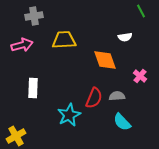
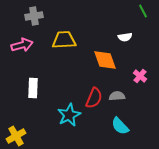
green line: moved 2 px right
cyan semicircle: moved 2 px left, 4 px down
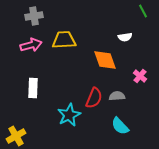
pink arrow: moved 9 px right
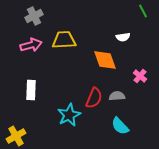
gray cross: rotated 18 degrees counterclockwise
white semicircle: moved 2 px left
white rectangle: moved 2 px left, 2 px down
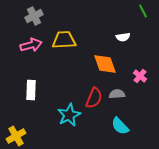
orange diamond: moved 4 px down
gray semicircle: moved 2 px up
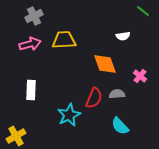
green line: rotated 24 degrees counterclockwise
white semicircle: moved 1 px up
pink arrow: moved 1 px left, 1 px up
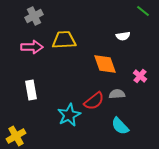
pink arrow: moved 2 px right, 3 px down; rotated 15 degrees clockwise
white rectangle: rotated 12 degrees counterclockwise
red semicircle: moved 3 px down; rotated 30 degrees clockwise
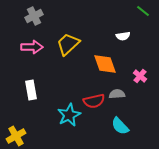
yellow trapezoid: moved 4 px right, 4 px down; rotated 40 degrees counterclockwise
red semicircle: rotated 25 degrees clockwise
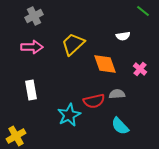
yellow trapezoid: moved 5 px right
pink cross: moved 7 px up
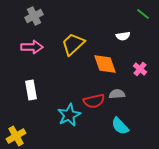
green line: moved 3 px down
